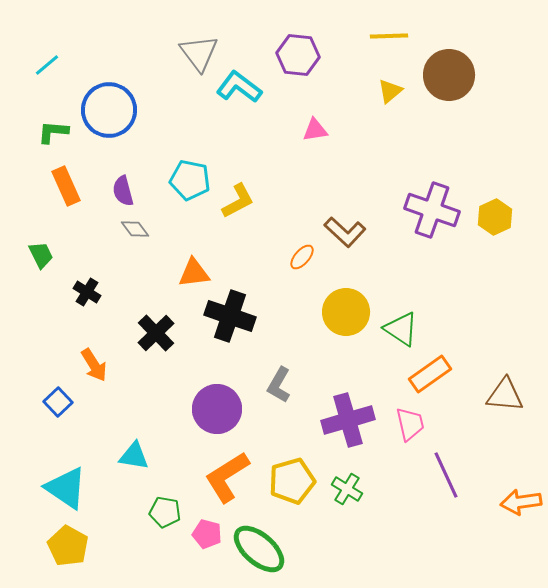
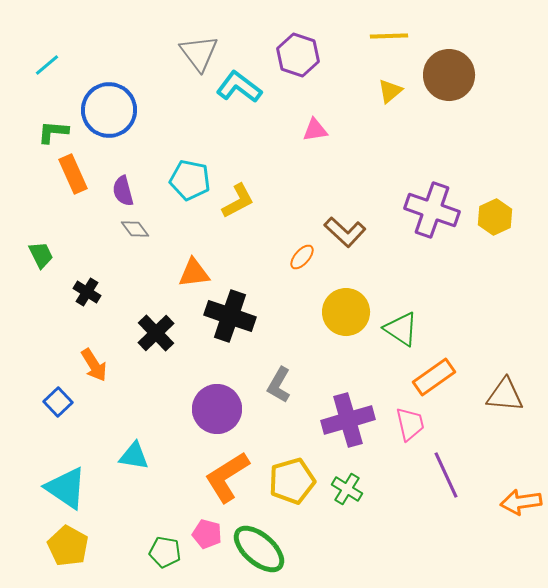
purple hexagon at (298, 55): rotated 12 degrees clockwise
orange rectangle at (66, 186): moved 7 px right, 12 px up
orange rectangle at (430, 374): moved 4 px right, 3 px down
green pentagon at (165, 512): moved 40 px down
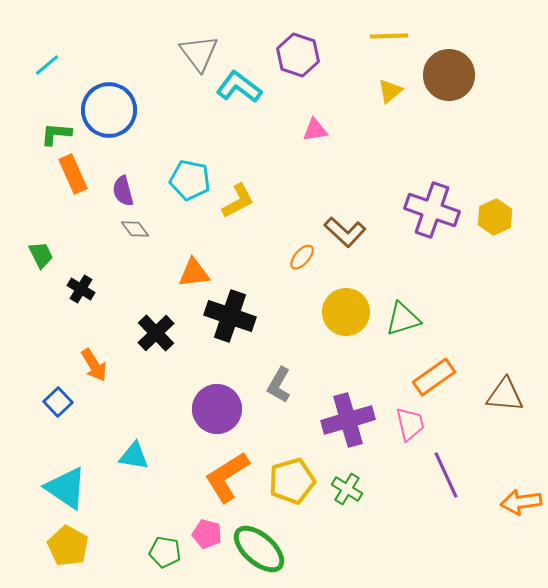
green L-shape at (53, 132): moved 3 px right, 2 px down
black cross at (87, 292): moved 6 px left, 3 px up
green triangle at (401, 329): moved 2 px right, 10 px up; rotated 51 degrees counterclockwise
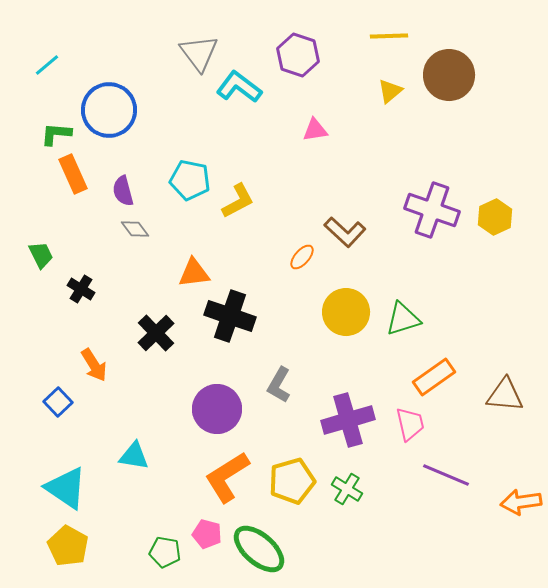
purple line at (446, 475): rotated 42 degrees counterclockwise
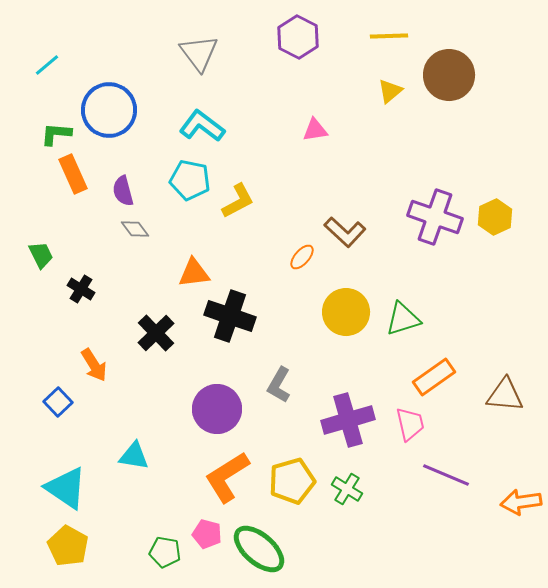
purple hexagon at (298, 55): moved 18 px up; rotated 9 degrees clockwise
cyan L-shape at (239, 87): moved 37 px left, 39 px down
purple cross at (432, 210): moved 3 px right, 7 px down
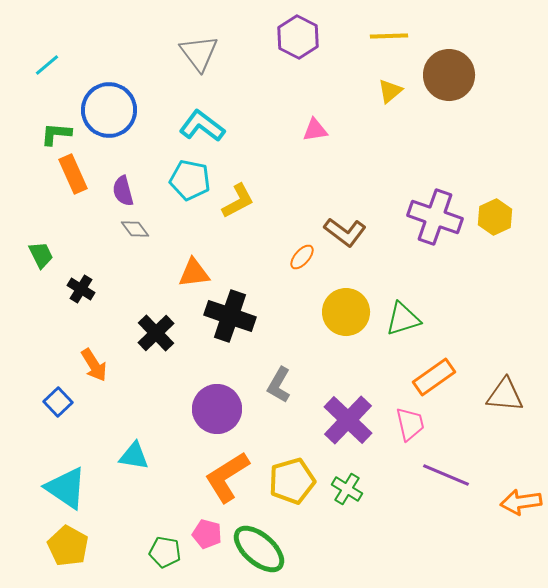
brown L-shape at (345, 232): rotated 6 degrees counterclockwise
purple cross at (348, 420): rotated 30 degrees counterclockwise
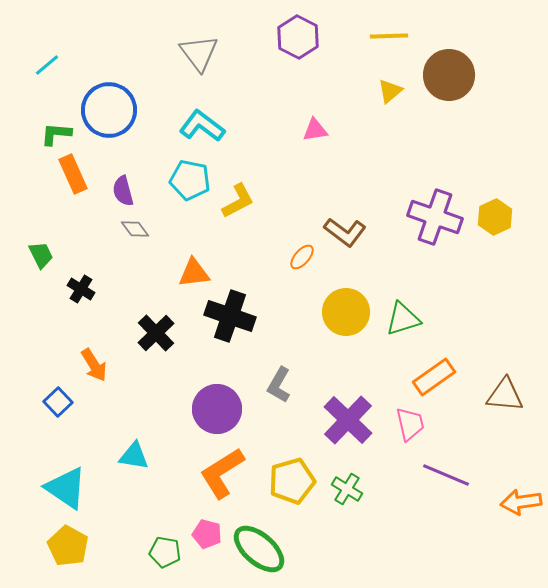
orange L-shape at (227, 477): moved 5 px left, 4 px up
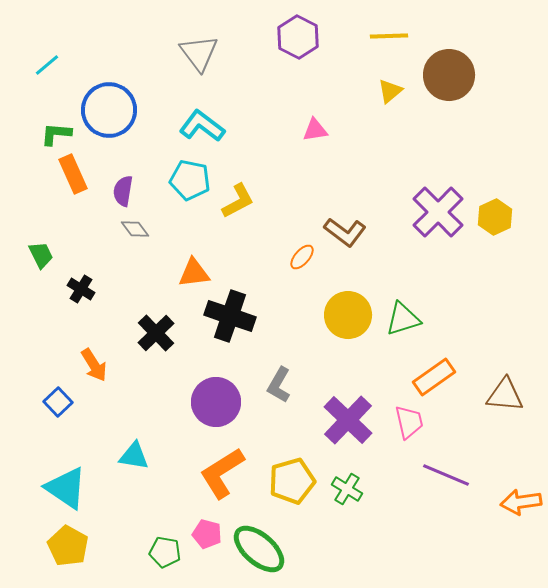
purple semicircle at (123, 191): rotated 24 degrees clockwise
purple cross at (435, 217): moved 3 px right, 5 px up; rotated 26 degrees clockwise
yellow circle at (346, 312): moved 2 px right, 3 px down
purple circle at (217, 409): moved 1 px left, 7 px up
pink trapezoid at (410, 424): moved 1 px left, 2 px up
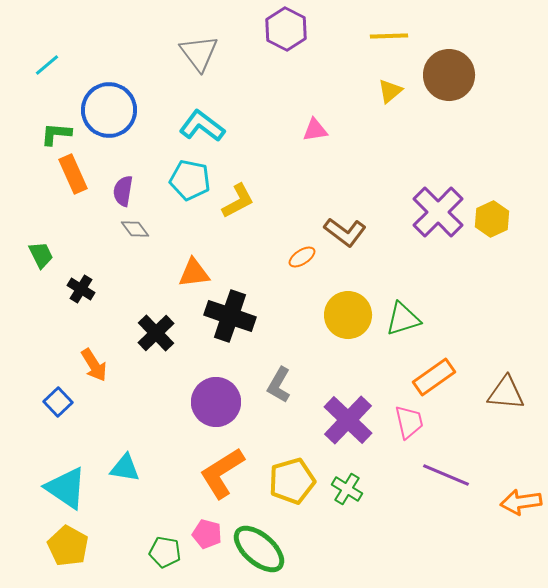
purple hexagon at (298, 37): moved 12 px left, 8 px up
yellow hexagon at (495, 217): moved 3 px left, 2 px down
orange ellipse at (302, 257): rotated 16 degrees clockwise
brown triangle at (505, 395): moved 1 px right, 2 px up
cyan triangle at (134, 456): moved 9 px left, 12 px down
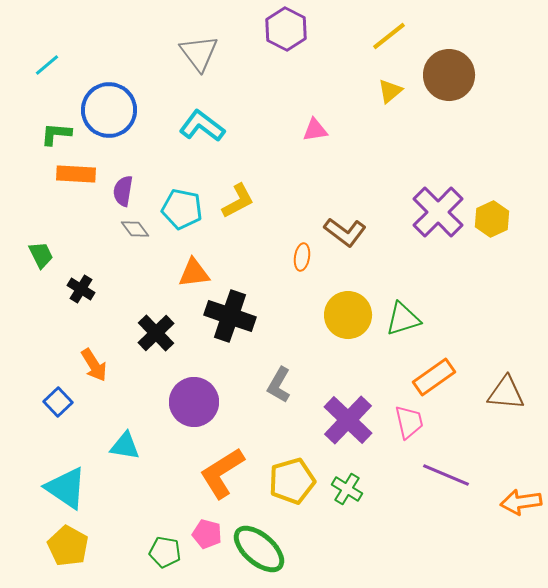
yellow line at (389, 36): rotated 36 degrees counterclockwise
orange rectangle at (73, 174): moved 3 px right; rotated 63 degrees counterclockwise
cyan pentagon at (190, 180): moved 8 px left, 29 px down
orange ellipse at (302, 257): rotated 48 degrees counterclockwise
purple circle at (216, 402): moved 22 px left
cyan triangle at (125, 468): moved 22 px up
